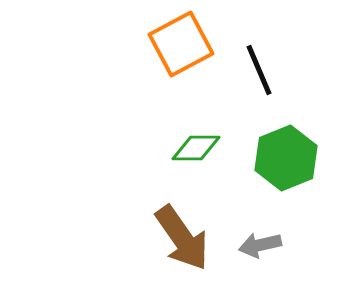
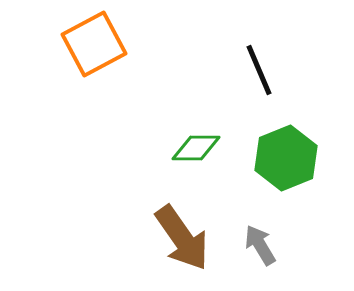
orange square: moved 87 px left
gray arrow: rotated 72 degrees clockwise
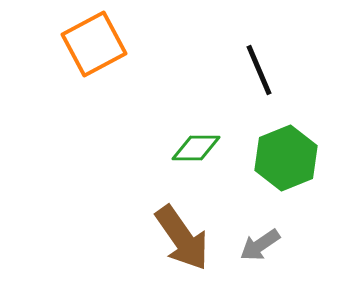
gray arrow: rotated 93 degrees counterclockwise
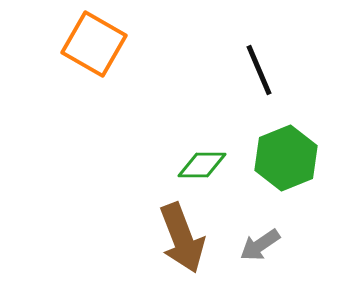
orange square: rotated 32 degrees counterclockwise
green diamond: moved 6 px right, 17 px down
brown arrow: rotated 14 degrees clockwise
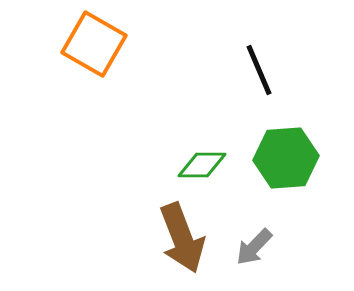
green hexagon: rotated 18 degrees clockwise
gray arrow: moved 6 px left, 2 px down; rotated 12 degrees counterclockwise
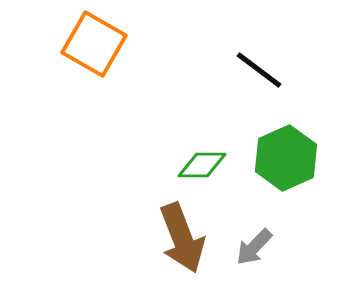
black line: rotated 30 degrees counterclockwise
green hexagon: rotated 20 degrees counterclockwise
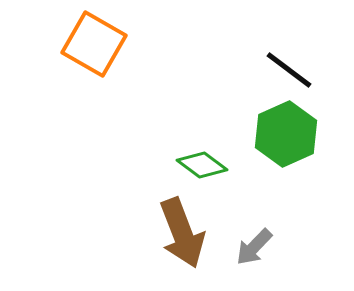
black line: moved 30 px right
green hexagon: moved 24 px up
green diamond: rotated 36 degrees clockwise
brown arrow: moved 5 px up
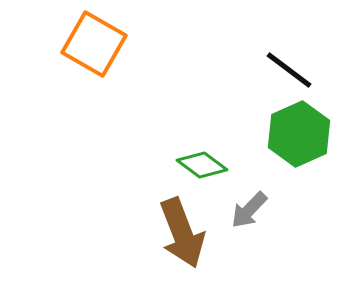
green hexagon: moved 13 px right
gray arrow: moved 5 px left, 37 px up
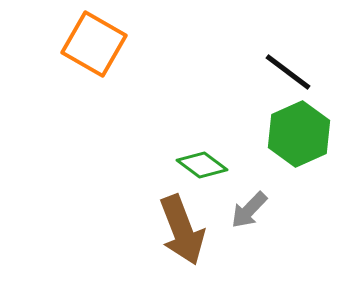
black line: moved 1 px left, 2 px down
brown arrow: moved 3 px up
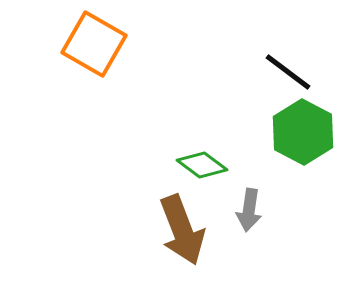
green hexagon: moved 4 px right, 2 px up; rotated 8 degrees counterclockwise
gray arrow: rotated 36 degrees counterclockwise
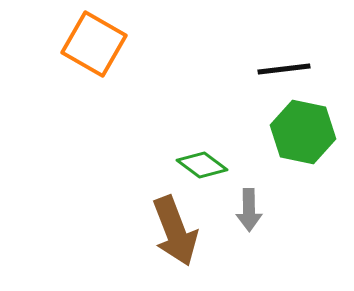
black line: moved 4 px left, 3 px up; rotated 44 degrees counterclockwise
green hexagon: rotated 16 degrees counterclockwise
gray arrow: rotated 9 degrees counterclockwise
brown arrow: moved 7 px left, 1 px down
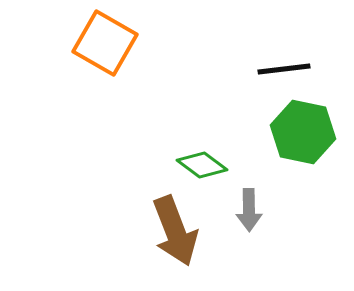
orange square: moved 11 px right, 1 px up
